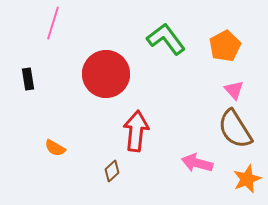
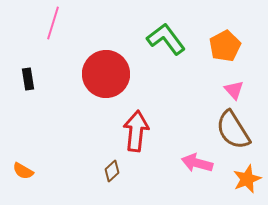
brown semicircle: moved 2 px left, 1 px down
orange semicircle: moved 32 px left, 23 px down
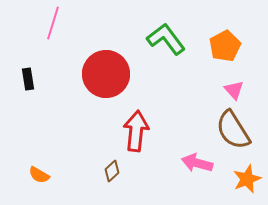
orange semicircle: moved 16 px right, 4 px down
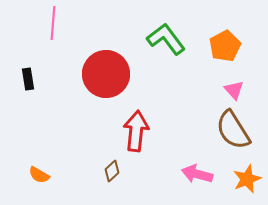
pink line: rotated 12 degrees counterclockwise
pink arrow: moved 11 px down
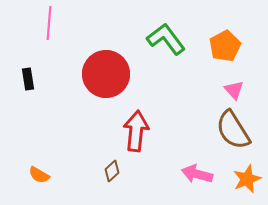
pink line: moved 4 px left
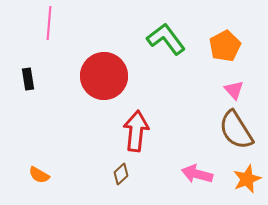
red circle: moved 2 px left, 2 px down
brown semicircle: moved 3 px right
brown diamond: moved 9 px right, 3 px down
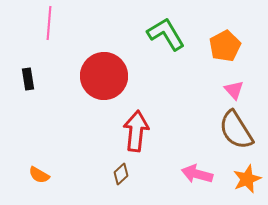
green L-shape: moved 5 px up; rotated 6 degrees clockwise
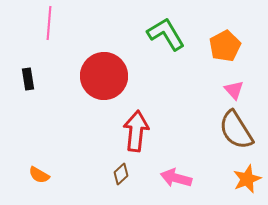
pink arrow: moved 21 px left, 4 px down
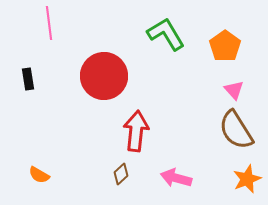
pink line: rotated 12 degrees counterclockwise
orange pentagon: rotated 8 degrees counterclockwise
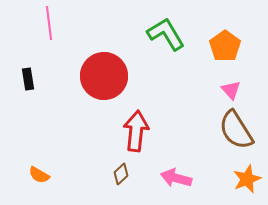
pink triangle: moved 3 px left
